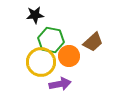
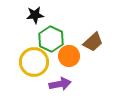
green hexagon: moved 1 px up; rotated 15 degrees clockwise
yellow circle: moved 7 px left
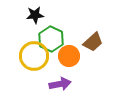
yellow circle: moved 6 px up
